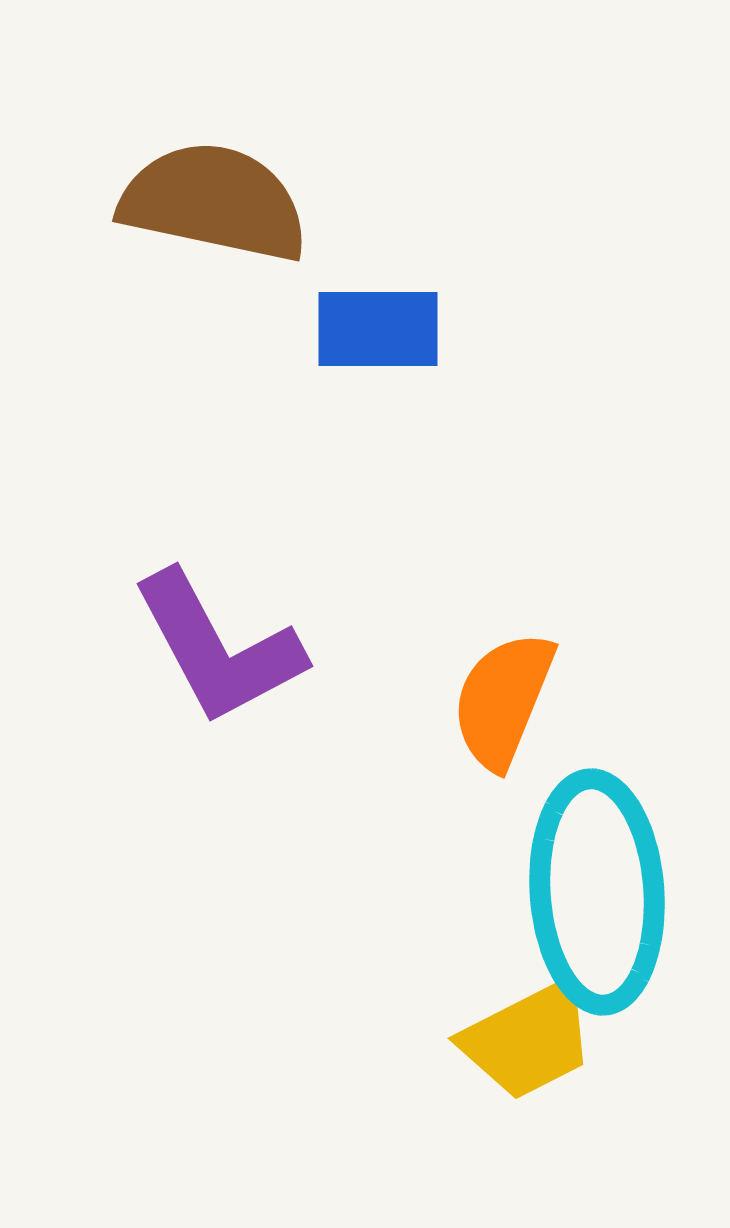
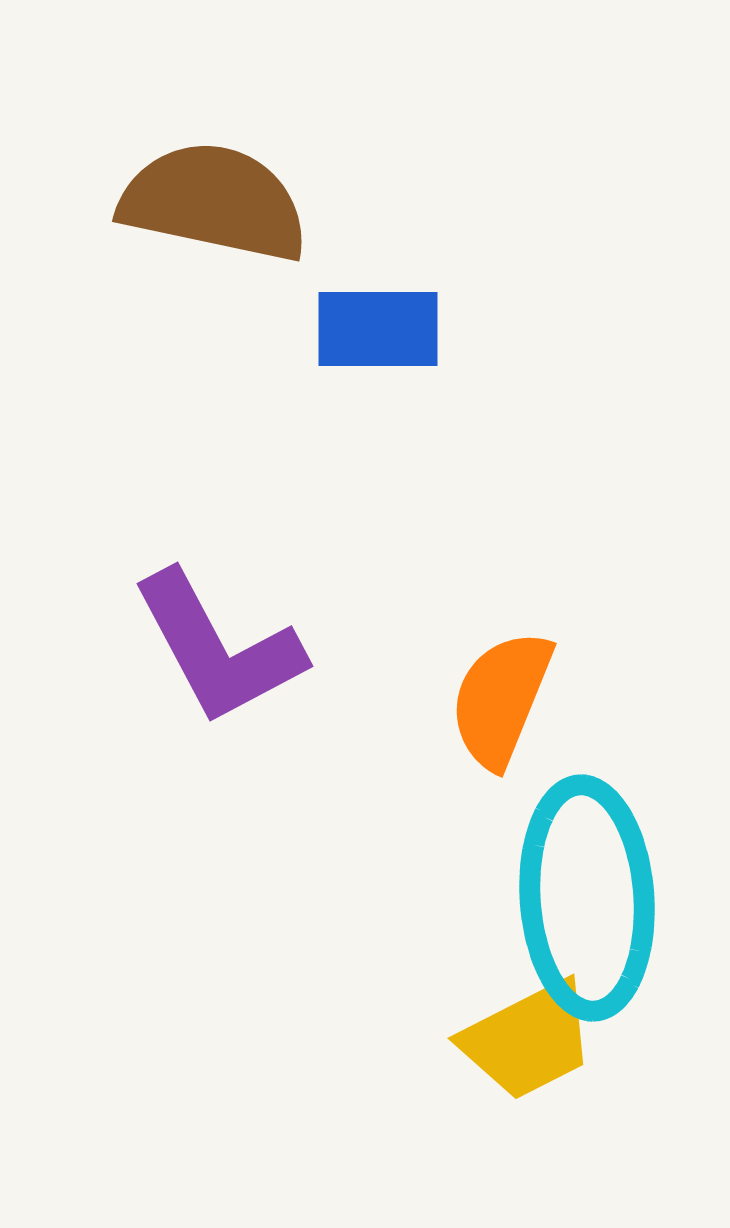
orange semicircle: moved 2 px left, 1 px up
cyan ellipse: moved 10 px left, 6 px down
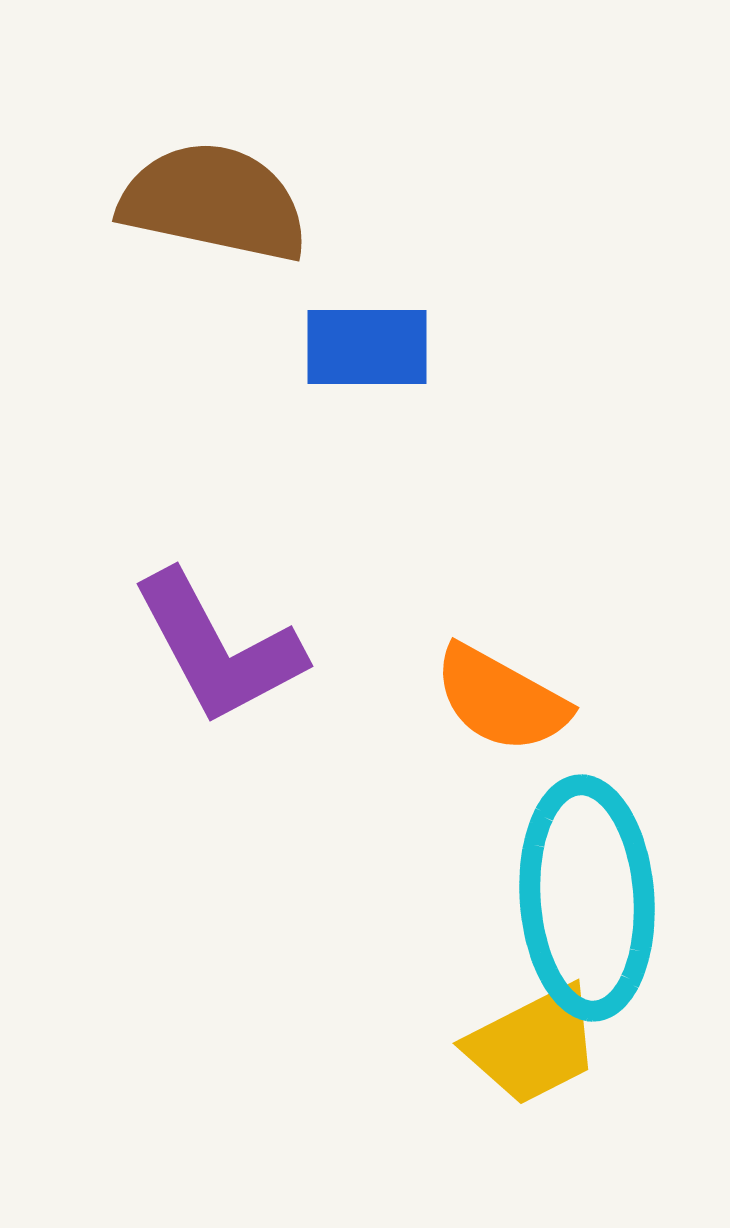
blue rectangle: moved 11 px left, 18 px down
orange semicircle: rotated 83 degrees counterclockwise
yellow trapezoid: moved 5 px right, 5 px down
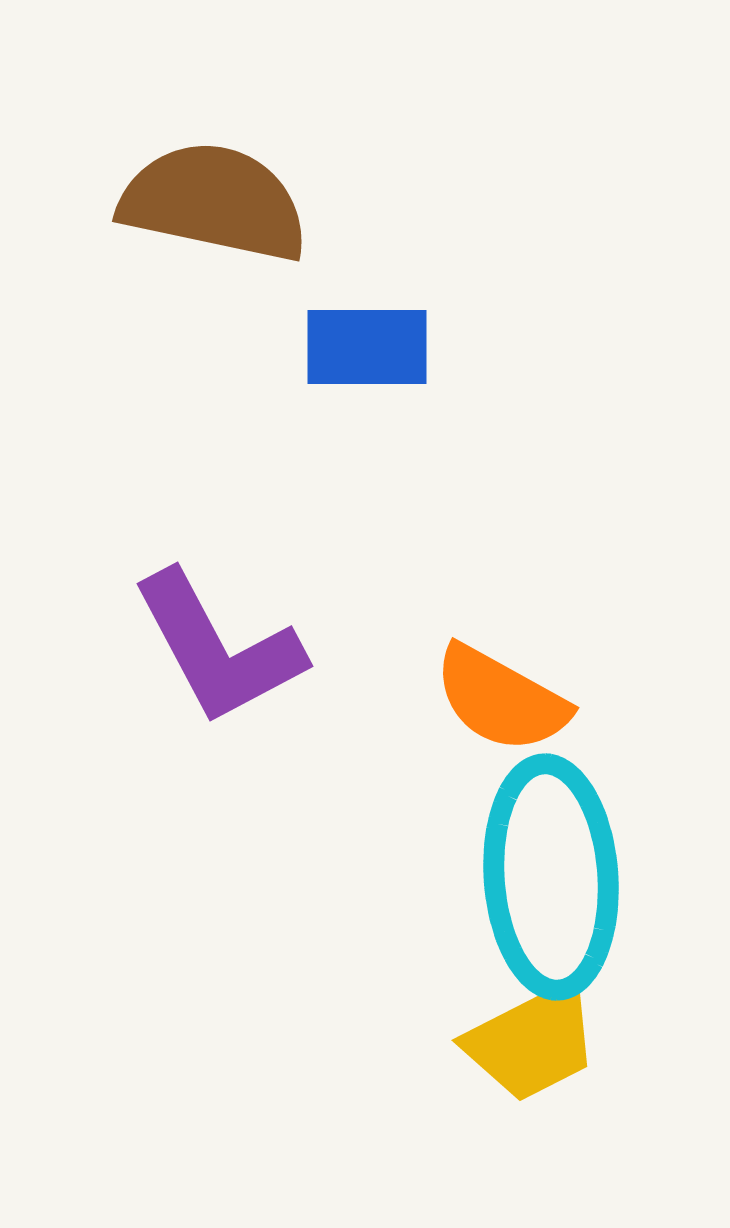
cyan ellipse: moved 36 px left, 21 px up
yellow trapezoid: moved 1 px left, 3 px up
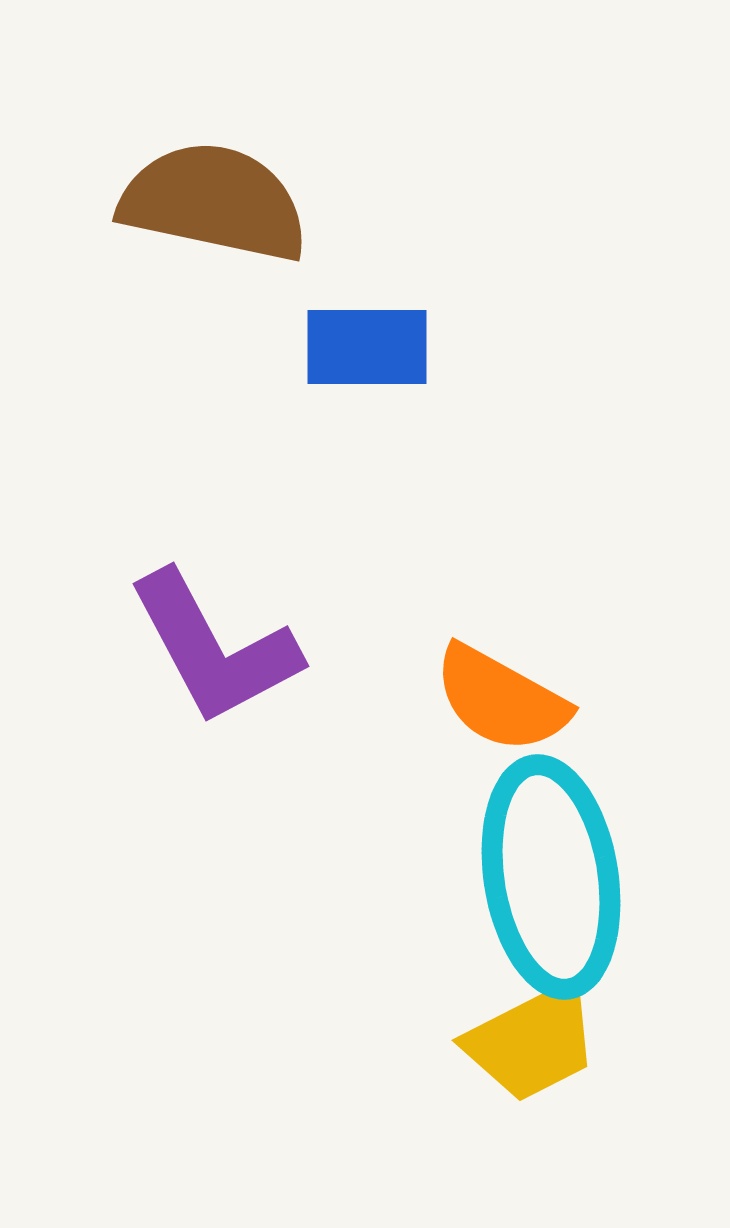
purple L-shape: moved 4 px left
cyan ellipse: rotated 5 degrees counterclockwise
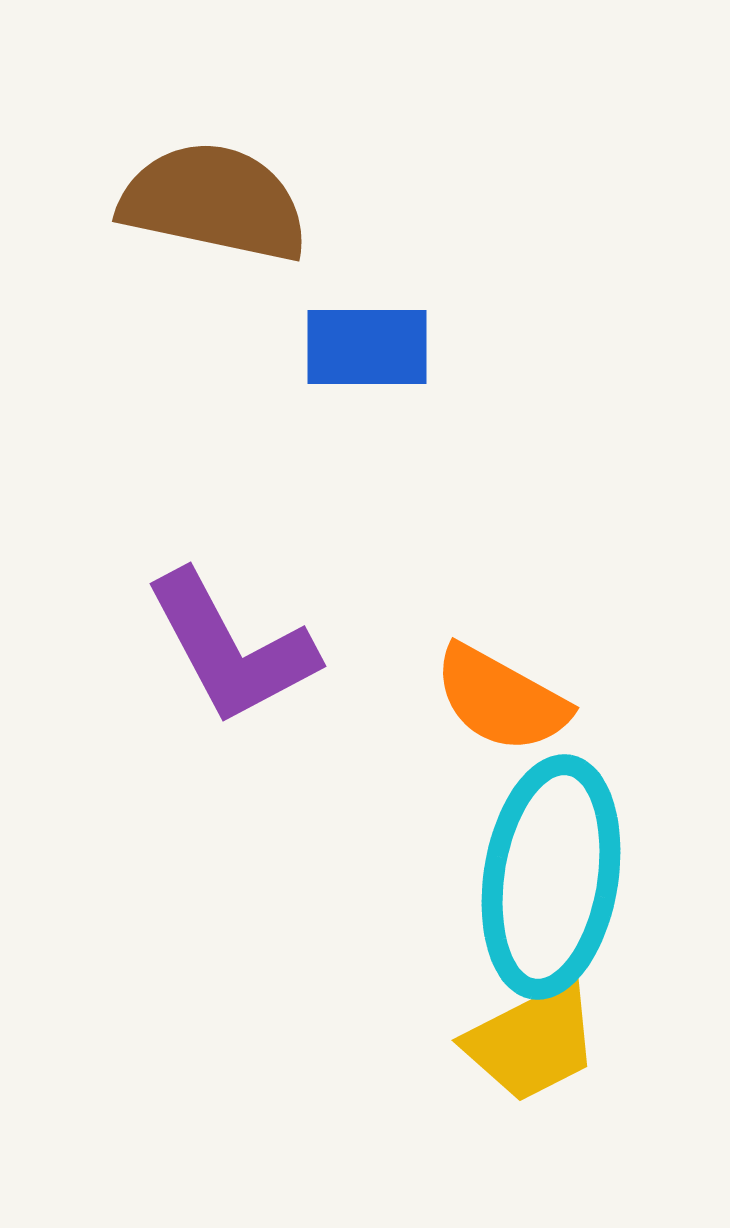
purple L-shape: moved 17 px right
cyan ellipse: rotated 18 degrees clockwise
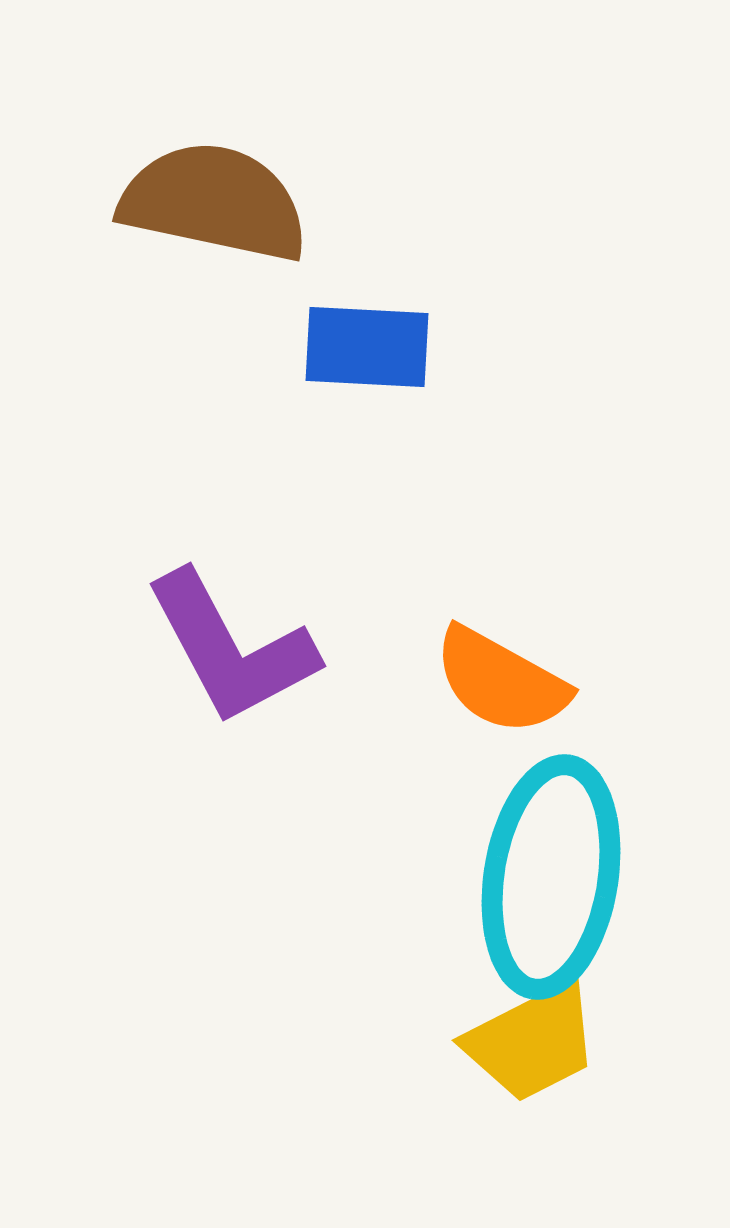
blue rectangle: rotated 3 degrees clockwise
orange semicircle: moved 18 px up
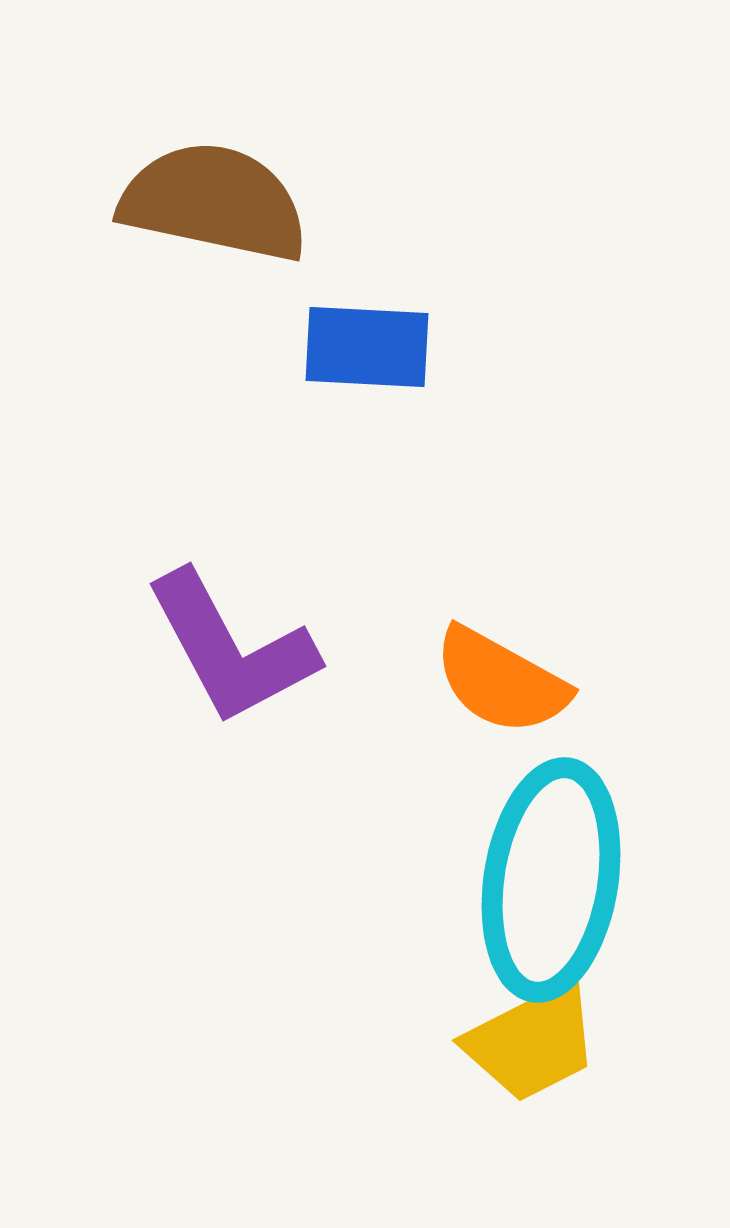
cyan ellipse: moved 3 px down
